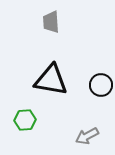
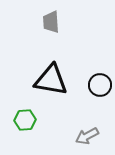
black circle: moved 1 px left
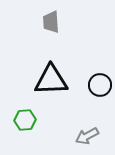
black triangle: rotated 12 degrees counterclockwise
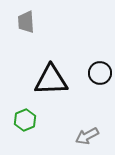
gray trapezoid: moved 25 px left
black circle: moved 12 px up
green hexagon: rotated 20 degrees counterclockwise
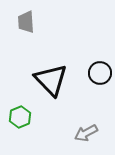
black triangle: rotated 48 degrees clockwise
green hexagon: moved 5 px left, 3 px up
gray arrow: moved 1 px left, 3 px up
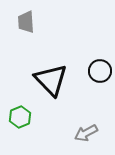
black circle: moved 2 px up
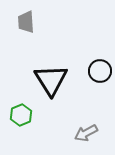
black triangle: rotated 12 degrees clockwise
green hexagon: moved 1 px right, 2 px up
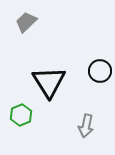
gray trapezoid: rotated 50 degrees clockwise
black triangle: moved 2 px left, 2 px down
gray arrow: moved 7 px up; rotated 50 degrees counterclockwise
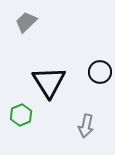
black circle: moved 1 px down
